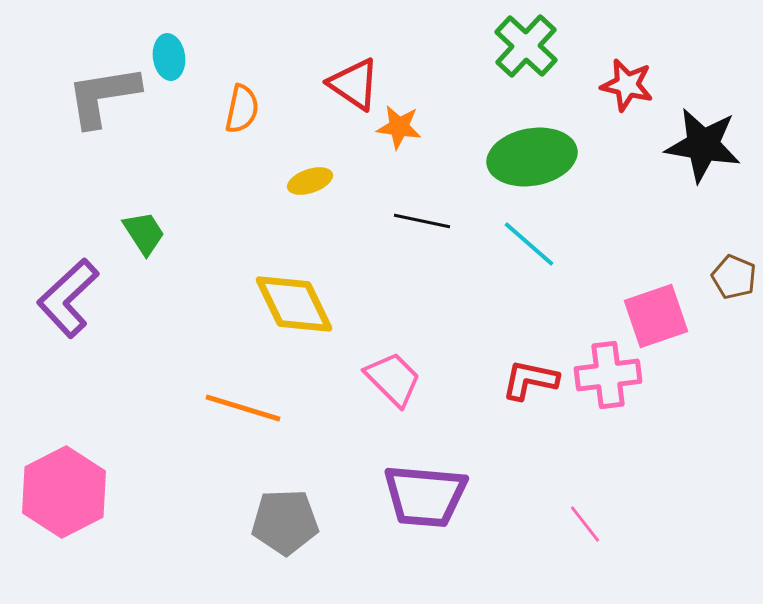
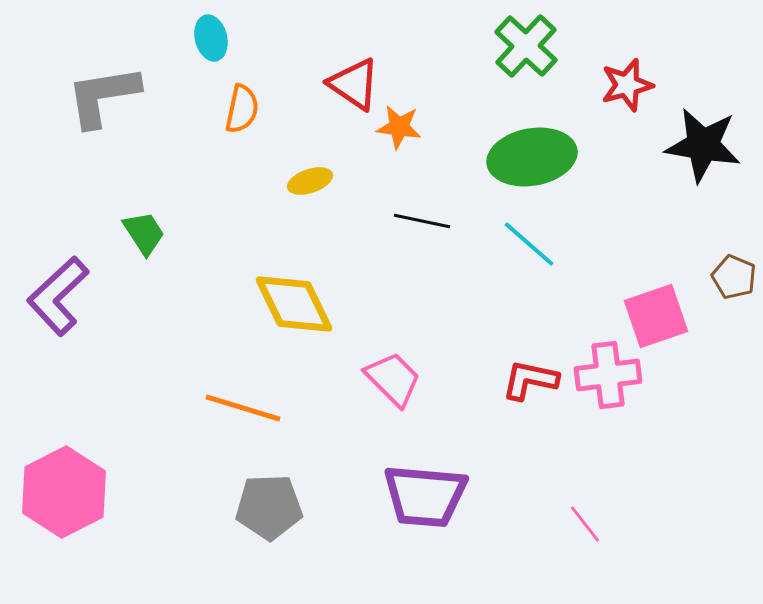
cyan ellipse: moved 42 px right, 19 px up; rotated 6 degrees counterclockwise
red star: rotated 28 degrees counterclockwise
purple L-shape: moved 10 px left, 2 px up
gray pentagon: moved 16 px left, 15 px up
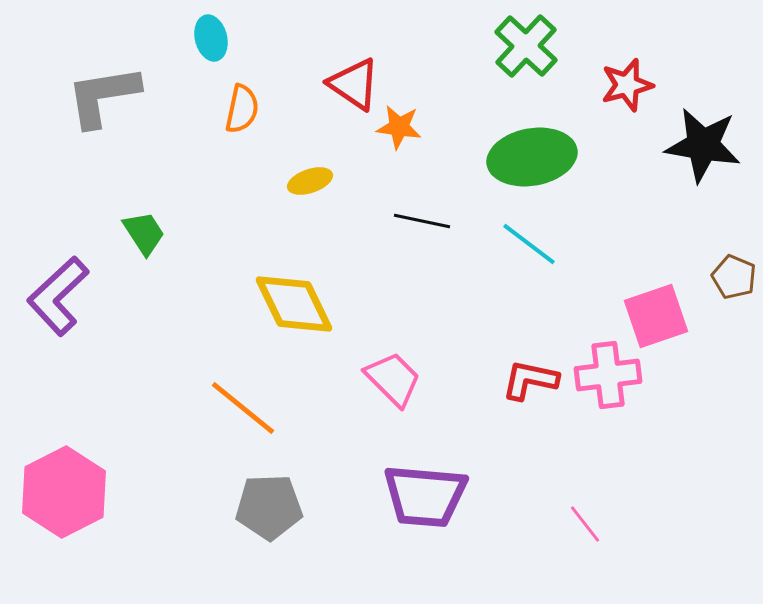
cyan line: rotated 4 degrees counterclockwise
orange line: rotated 22 degrees clockwise
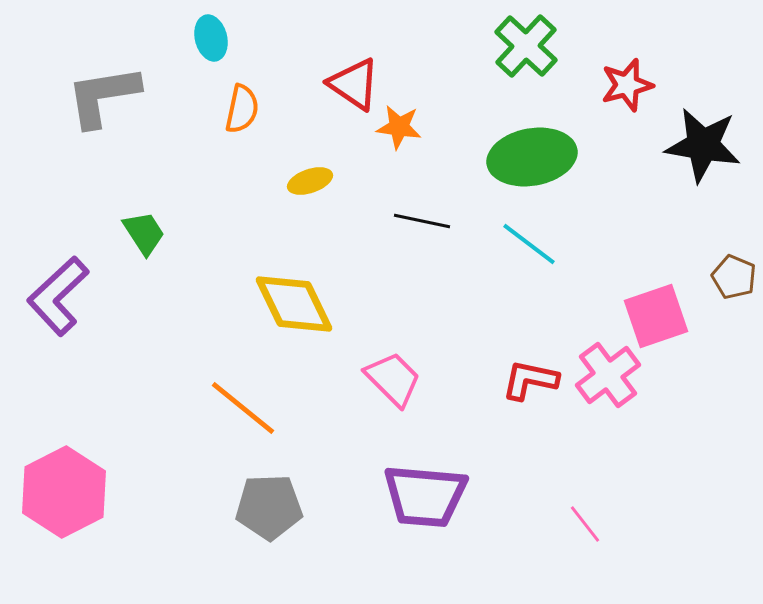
pink cross: rotated 30 degrees counterclockwise
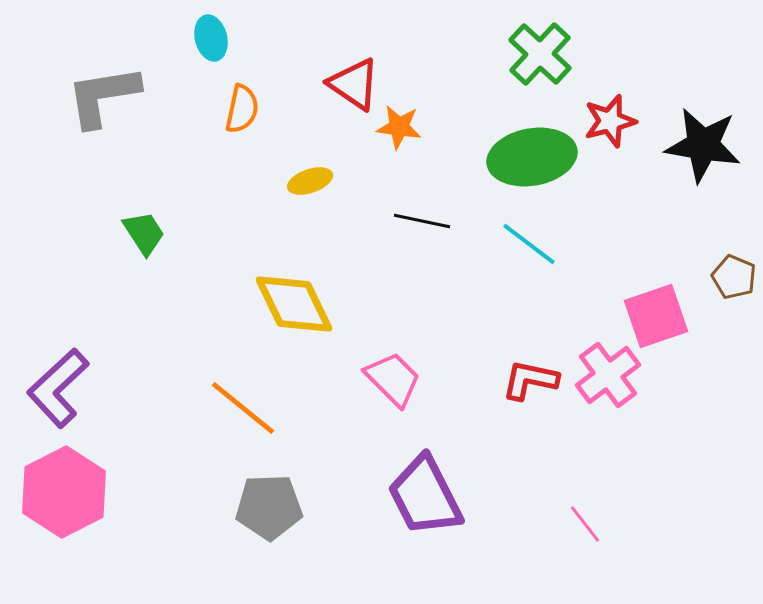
green cross: moved 14 px right, 8 px down
red star: moved 17 px left, 36 px down
purple L-shape: moved 92 px down
purple trapezoid: rotated 58 degrees clockwise
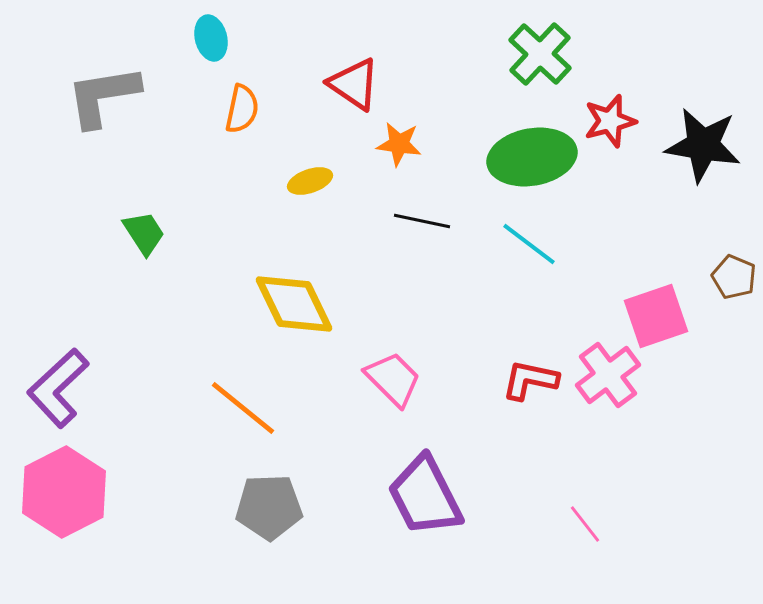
orange star: moved 17 px down
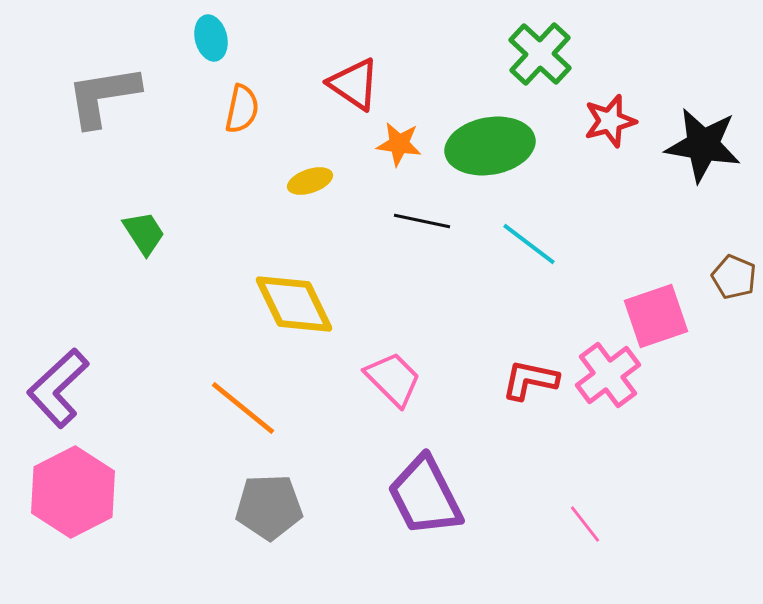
green ellipse: moved 42 px left, 11 px up
pink hexagon: moved 9 px right
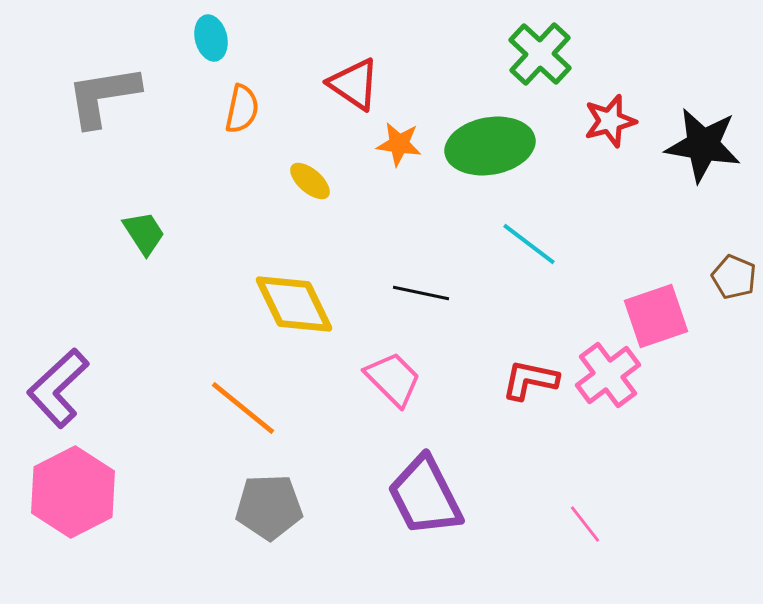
yellow ellipse: rotated 60 degrees clockwise
black line: moved 1 px left, 72 px down
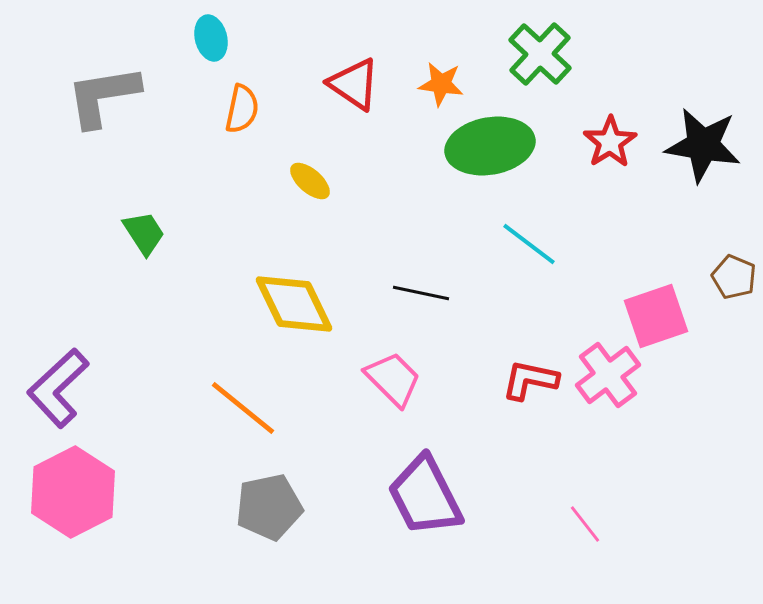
red star: moved 21 px down; rotated 18 degrees counterclockwise
orange star: moved 42 px right, 60 px up
gray pentagon: rotated 10 degrees counterclockwise
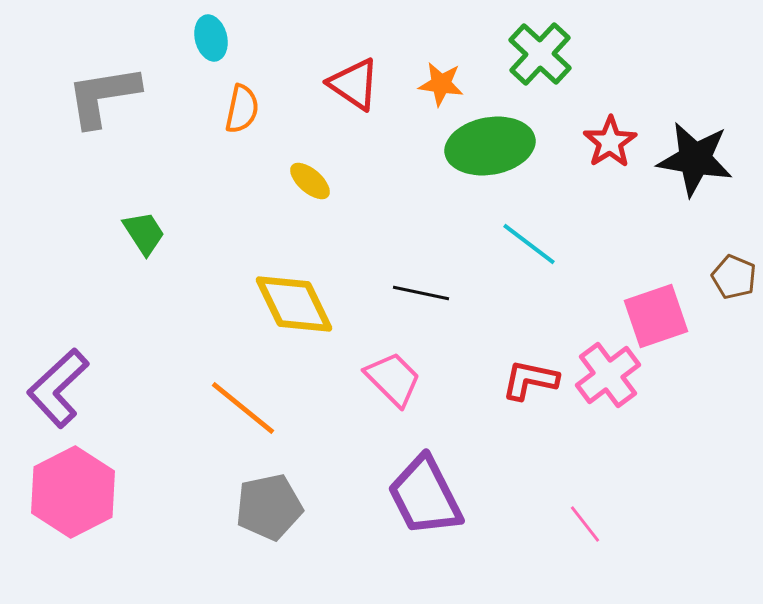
black star: moved 8 px left, 14 px down
